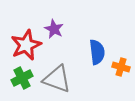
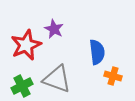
orange cross: moved 8 px left, 9 px down
green cross: moved 8 px down
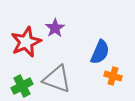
purple star: moved 1 px right, 1 px up; rotated 12 degrees clockwise
red star: moved 3 px up
blue semicircle: moved 3 px right; rotated 30 degrees clockwise
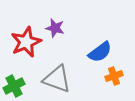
purple star: rotated 24 degrees counterclockwise
blue semicircle: rotated 30 degrees clockwise
orange cross: moved 1 px right; rotated 36 degrees counterclockwise
green cross: moved 8 px left
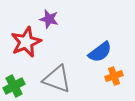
purple star: moved 6 px left, 9 px up
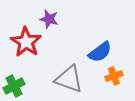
red star: rotated 16 degrees counterclockwise
gray triangle: moved 12 px right
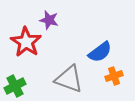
purple star: moved 1 px down
green cross: moved 1 px right
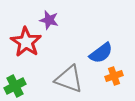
blue semicircle: moved 1 px right, 1 px down
